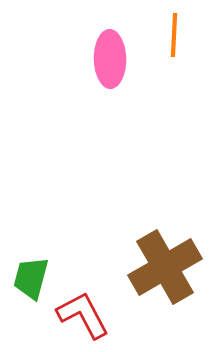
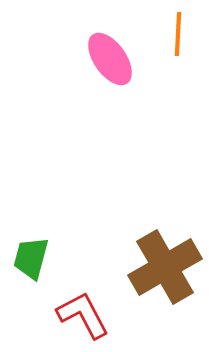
orange line: moved 4 px right, 1 px up
pink ellipse: rotated 34 degrees counterclockwise
green trapezoid: moved 20 px up
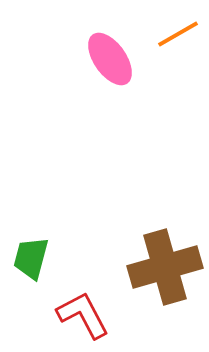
orange line: rotated 57 degrees clockwise
brown cross: rotated 14 degrees clockwise
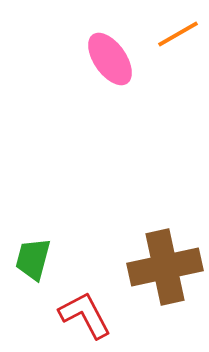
green trapezoid: moved 2 px right, 1 px down
brown cross: rotated 4 degrees clockwise
red L-shape: moved 2 px right
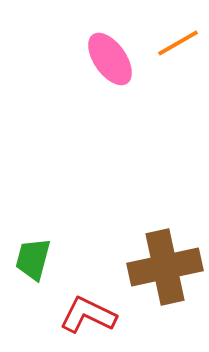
orange line: moved 9 px down
red L-shape: moved 3 px right; rotated 36 degrees counterclockwise
